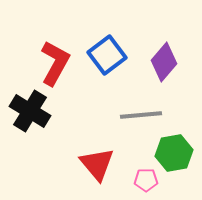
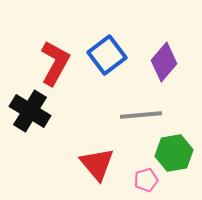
pink pentagon: rotated 15 degrees counterclockwise
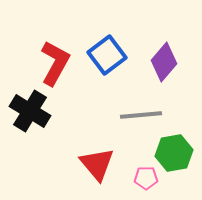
pink pentagon: moved 2 px up; rotated 15 degrees clockwise
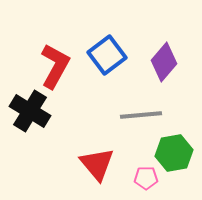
red L-shape: moved 3 px down
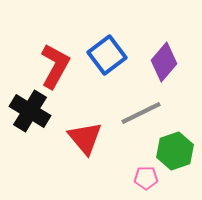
gray line: moved 2 px up; rotated 21 degrees counterclockwise
green hexagon: moved 1 px right, 2 px up; rotated 9 degrees counterclockwise
red triangle: moved 12 px left, 26 px up
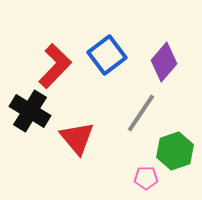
red L-shape: rotated 15 degrees clockwise
gray line: rotated 30 degrees counterclockwise
red triangle: moved 8 px left
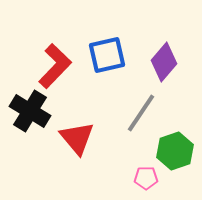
blue square: rotated 24 degrees clockwise
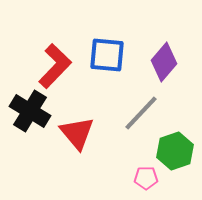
blue square: rotated 18 degrees clockwise
gray line: rotated 9 degrees clockwise
red triangle: moved 5 px up
